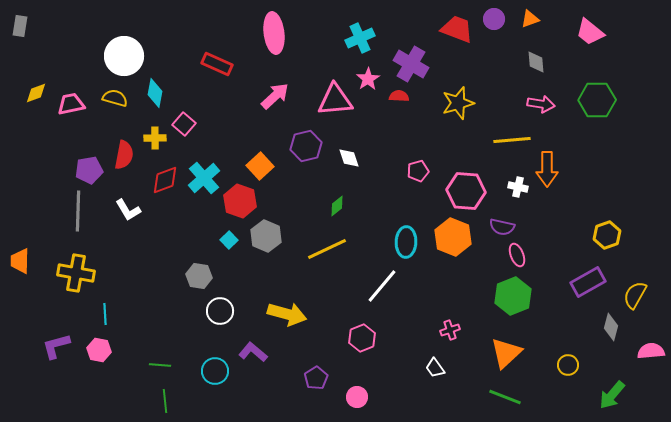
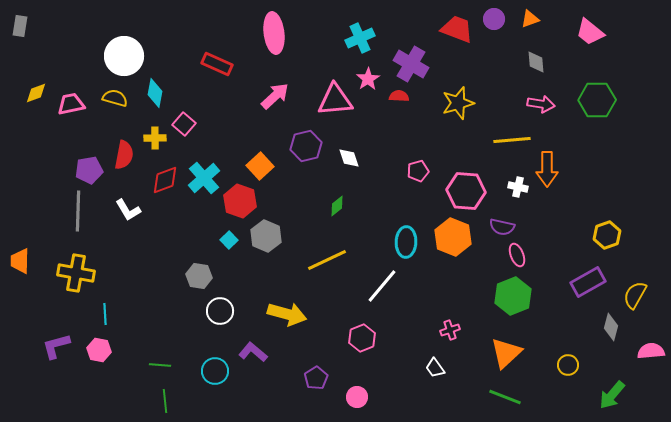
yellow line at (327, 249): moved 11 px down
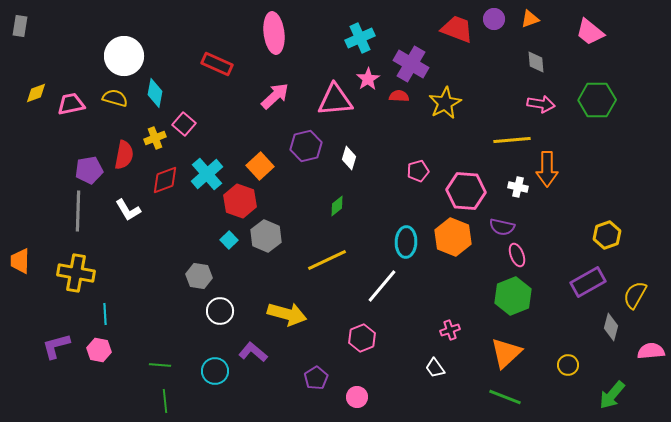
yellow star at (458, 103): moved 13 px left; rotated 12 degrees counterclockwise
yellow cross at (155, 138): rotated 20 degrees counterclockwise
white diamond at (349, 158): rotated 35 degrees clockwise
cyan cross at (204, 178): moved 3 px right, 4 px up
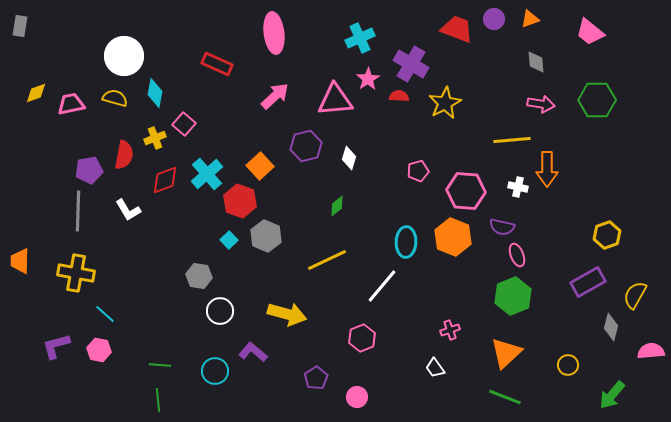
cyan line at (105, 314): rotated 45 degrees counterclockwise
green line at (165, 401): moved 7 px left, 1 px up
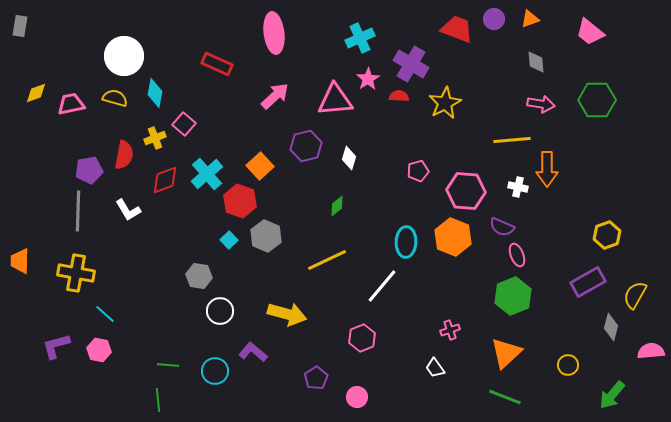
purple semicircle at (502, 227): rotated 10 degrees clockwise
green line at (160, 365): moved 8 px right
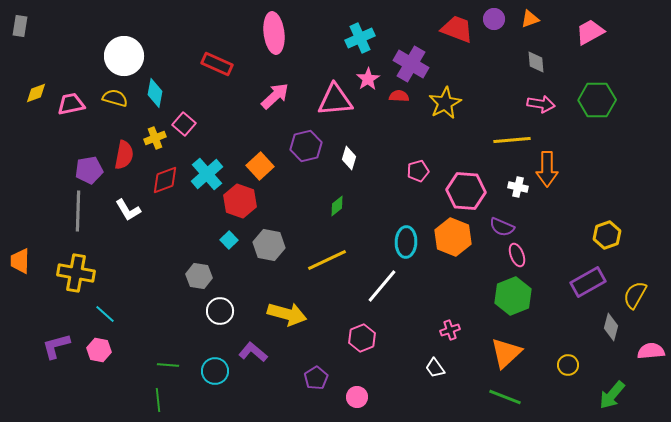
pink trapezoid at (590, 32): rotated 112 degrees clockwise
gray hexagon at (266, 236): moved 3 px right, 9 px down; rotated 12 degrees counterclockwise
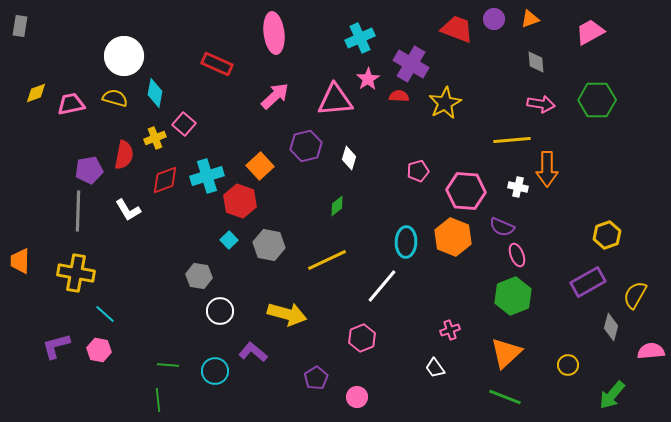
cyan cross at (207, 174): moved 2 px down; rotated 24 degrees clockwise
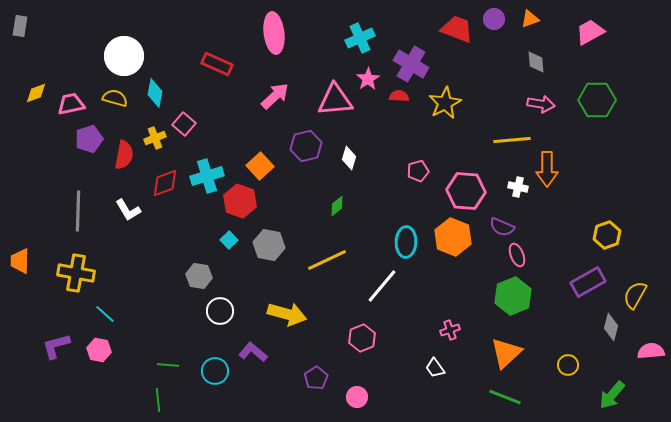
purple pentagon at (89, 170): moved 31 px up; rotated 8 degrees counterclockwise
red diamond at (165, 180): moved 3 px down
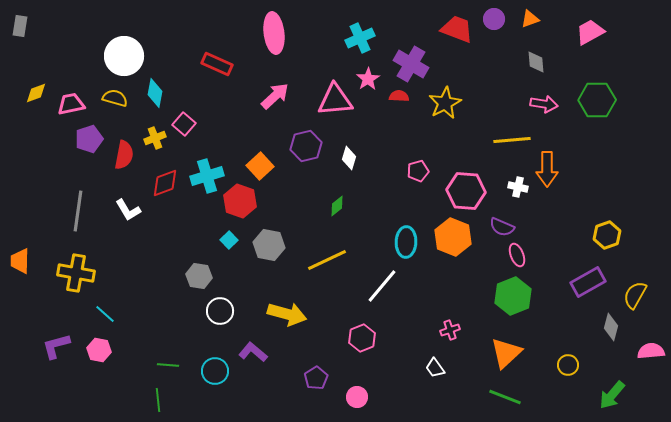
pink arrow at (541, 104): moved 3 px right
gray line at (78, 211): rotated 6 degrees clockwise
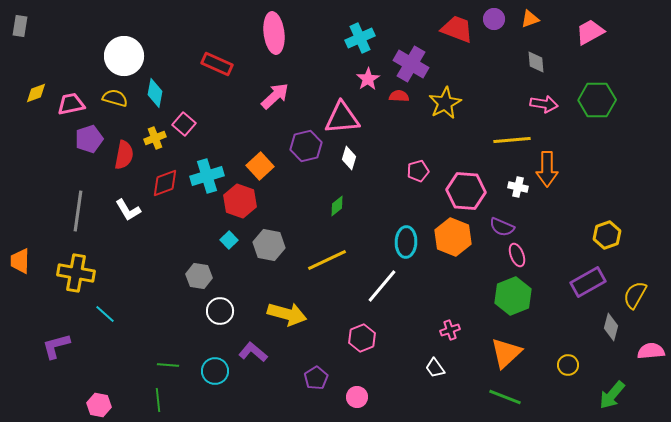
pink triangle at (335, 100): moved 7 px right, 18 px down
pink hexagon at (99, 350): moved 55 px down
